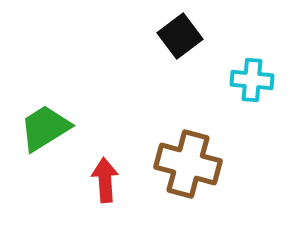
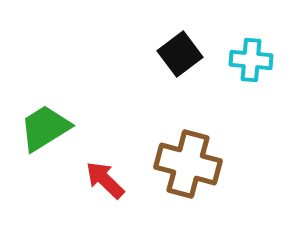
black square: moved 18 px down
cyan cross: moved 1 px left, 20 px up
red arrow: rotated 42 degrees counterclockwise
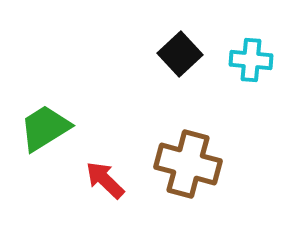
black square: rotated 6 degrees counterclockwise
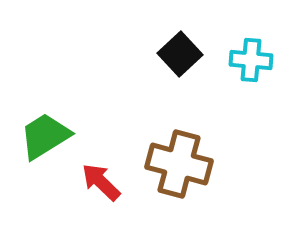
green trapezoid: moved 8 px down
brown cross: moved 9 px left
red arrow: moved 4 px left, 2 px down
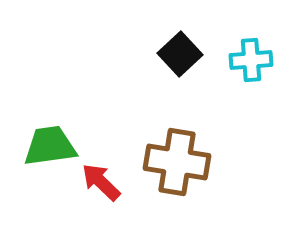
cyan cross: rotated 9 degrees counterclockwise
green trapezoid: moved 5 px right, 10 px down; rotated 24 degrees clockwise
brown cross: moved 2 px left, 2 px up; rotated 6 degrees counterclockwise
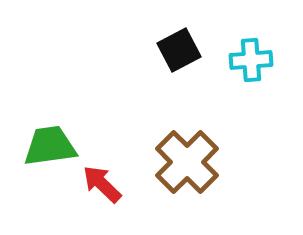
black square: moved 1 px left, 4 px up; rotated 15 degrees clockwise
brown cross: moved 10 px right; rotated 36 degrees clockwise
red arrow: moved 1 px right, 2 px down
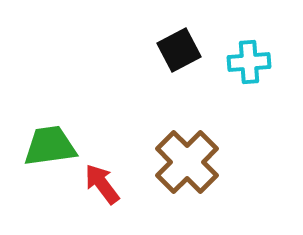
cyan cross: moved 2 px left, 2 px down
red arrow: rotated 9 degrees clockwise
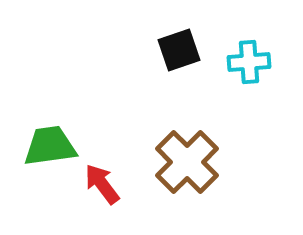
black square: rotated 9 degrees clockwise
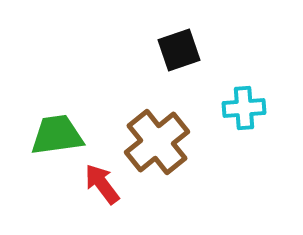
cyan cross: moved 5 px left, 46 px down
green trapezoid: moved 7 px right, 11 px up
brown cross: moved 30 px left, 20 px up; rotated 6 degrees clockwise
